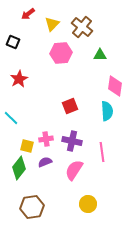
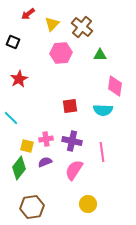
red square: rotated 14 degrees clockwise
cyan semicircle: moved 4 px left, 1 px up; rotated 96 degrees clockwise
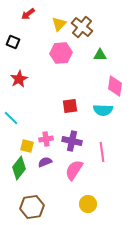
yellow triangle: moved 7 px right
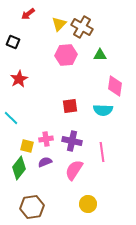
brown cross: rotated 10 degrees counterclockwise
pink hexagon: moved 5 px right, 2 px down
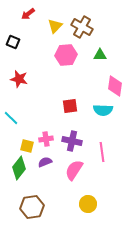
yellow triangle: moved 4 px left, 2 px down
red star: rotated 30 degrees counterclockwise
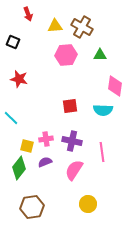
red arrow: rotated 72 degrees counterclockwise
yellow triangle: rotated 42 degrees clockwise
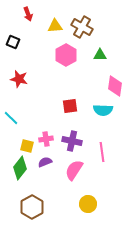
pink hexagon: rotated 25 degrees counterclockwise
green diamond: moved 1 px right
brown hexagon: rotated 20 degrees counterclockwise
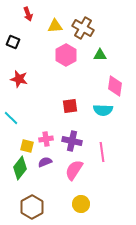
brown cross: moved 1 px right, 1 px down
yellow circle: moved 7 px left
